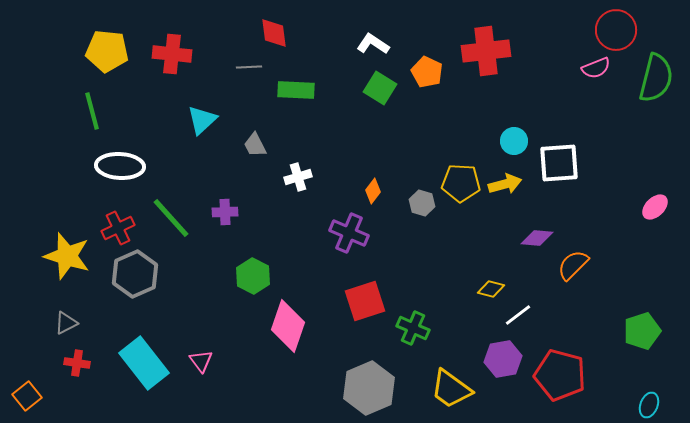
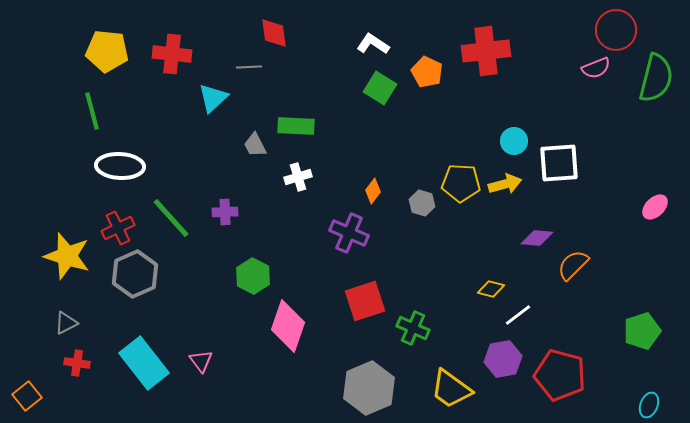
green rectangle at (296, 90): moved 36 px down
cyan triangle at (202, 120): moved 11 px right, 22 px up
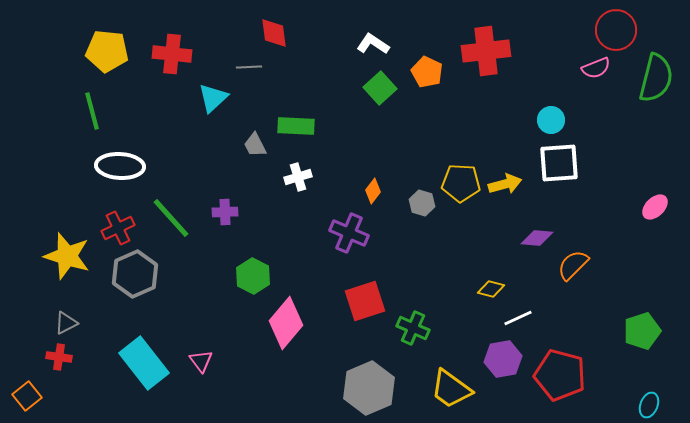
green square at (380, 88): rotated 16 degrees clockwise
cyan circle at (514, 141): moved 37 px right, 21 px up
white line at (518, 315): moved 3 px down; rotated 12 degrees clockwise
pink diamond at (288, 326): moved 2 px left, 3 px up; rotated 21 degrees clockwise
red cross at (77, 363): moved 18 px left, 6 px up
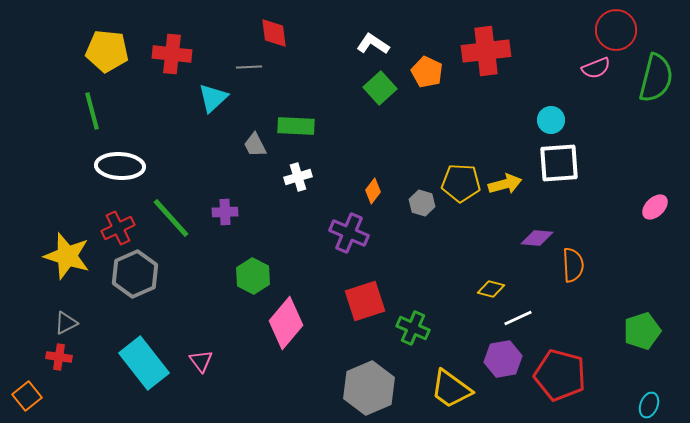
orange semicircle at (573, 265): rotated 132 degrees clockwise
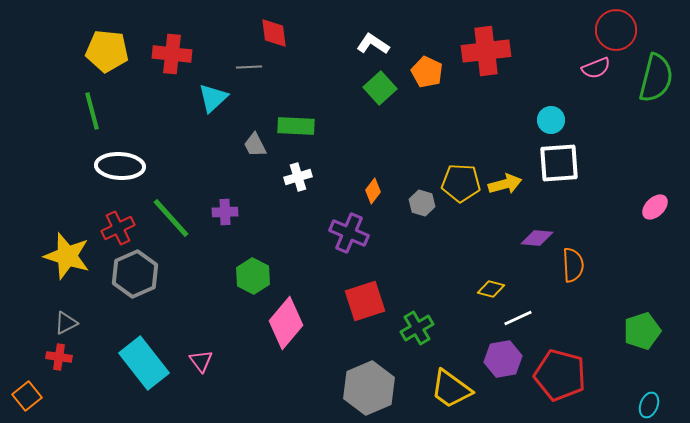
green cross at (413, 328): moved 4 px right; rotated 36 degrees clockwise
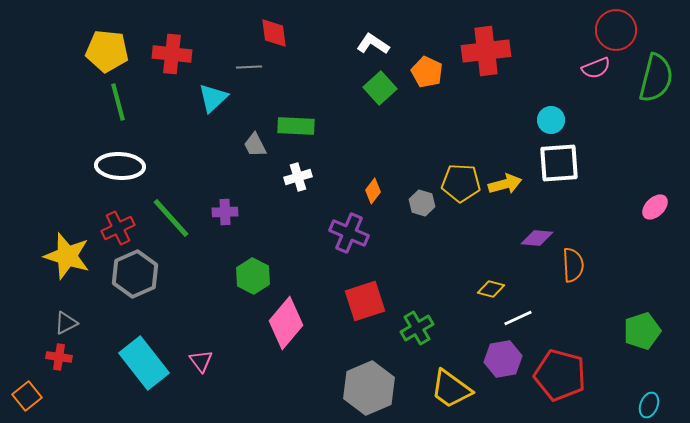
green line at (92, 111): moved 26 px right, 9 px up
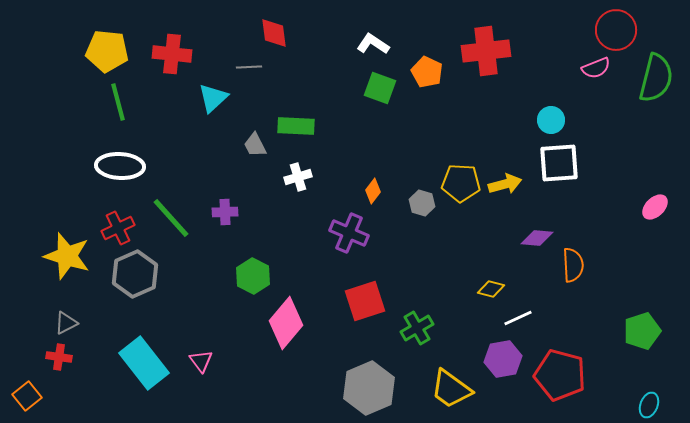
green square at (380, 88): rotated 28 degrees counterclockwise
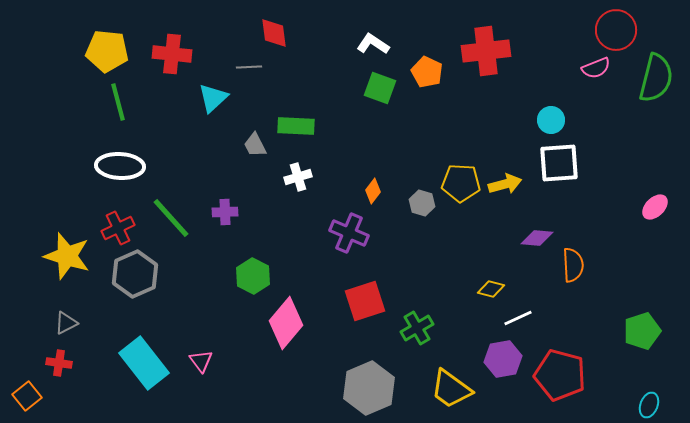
red cross at (59, 357): moved 6 px down
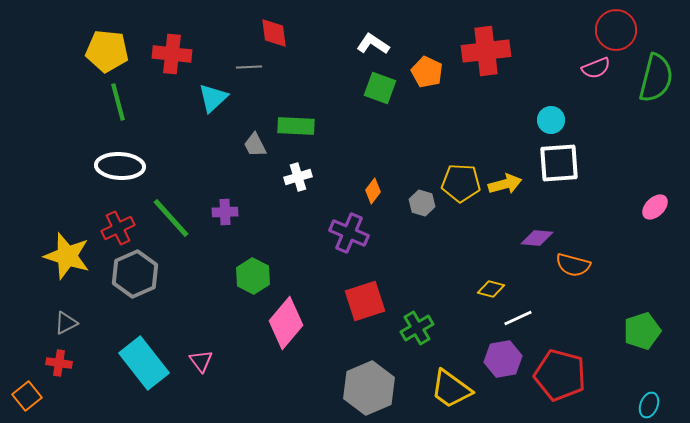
orange semicircle at (573, 265): rotated 108 degrees clockwise
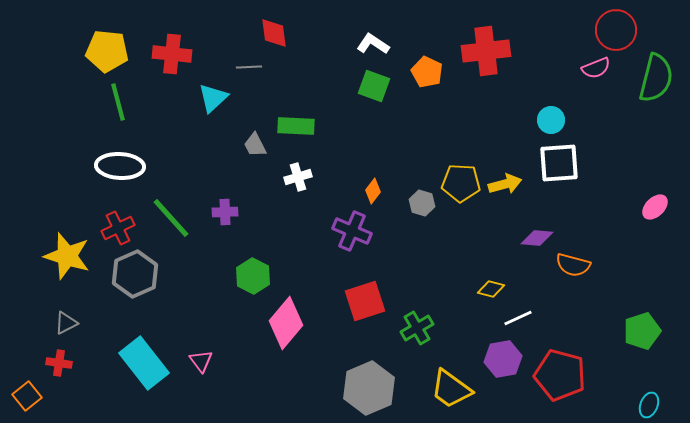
green square at (380, 88): moved 6 px left, 2 px up
purple cross at (349, 233): moved 3 px right, 2 px up
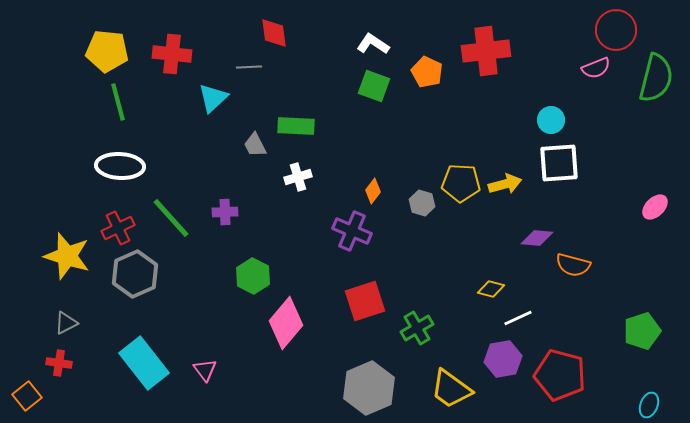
pink triangle at (201, 361): moved 4 px right, 9 px down
